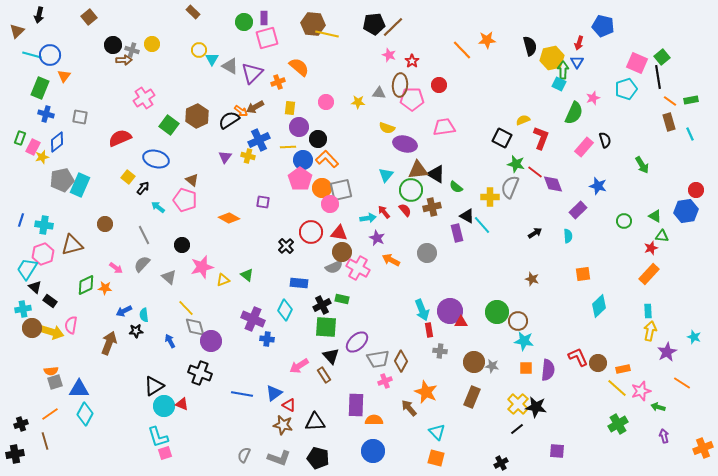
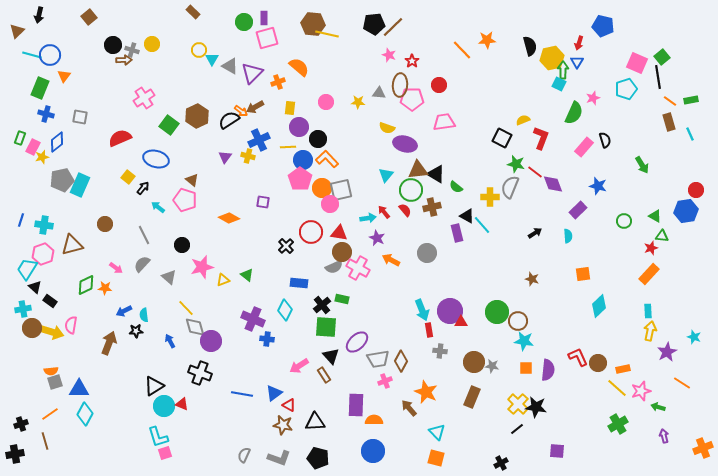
pink trapezoid at (444, 127): moved 5 px up
black cross at (322, 305): rotated 12 degrees counterclockwise
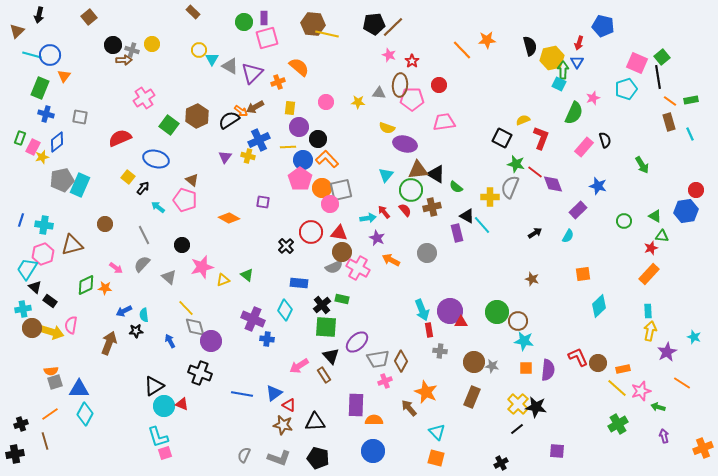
cyan semicircle at (568, 236): rotated 32 degrees clockwise
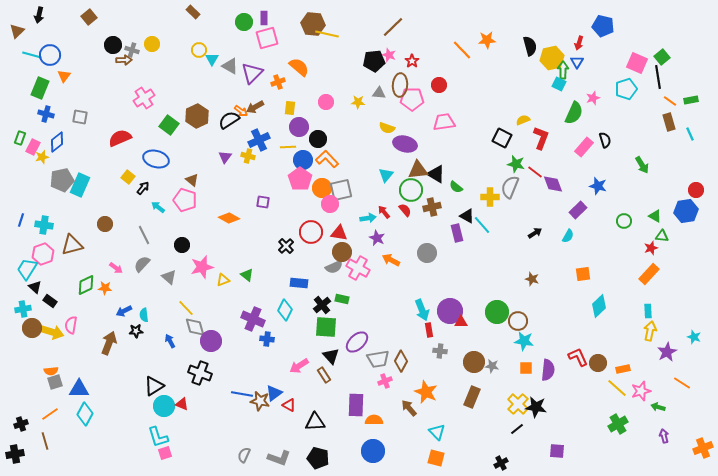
black pentagon at (374, 24): moved 37 px down
brown star at (283, 425): moved 23 px left, 24 px up
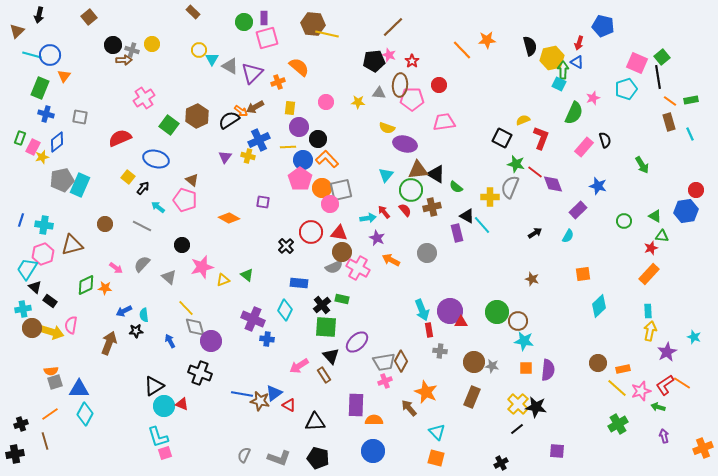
blue triangle at (577, 62): rotated 32 degrees counterclockwise
gray line at (144, 235): moved 2 px left, 9 px up; rotated 36 degrees counterclockwise
red L-shape at (578, 357): moved 87 px right, 28 px down; rotated 100 degrees counterclockwise
gray trapezoid at (378, 359): moved 6 px right, 3 px down
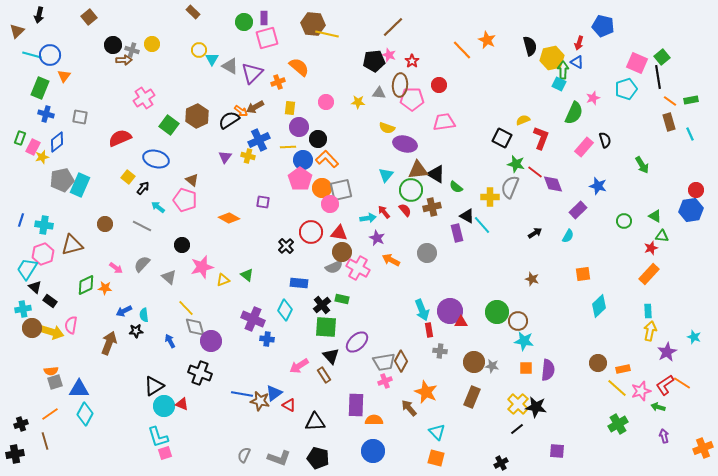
orange star at (487, 40): rotated 30 degrees clockwise
blue hexagon at (686, 211): moved 5 px right, 1 px up
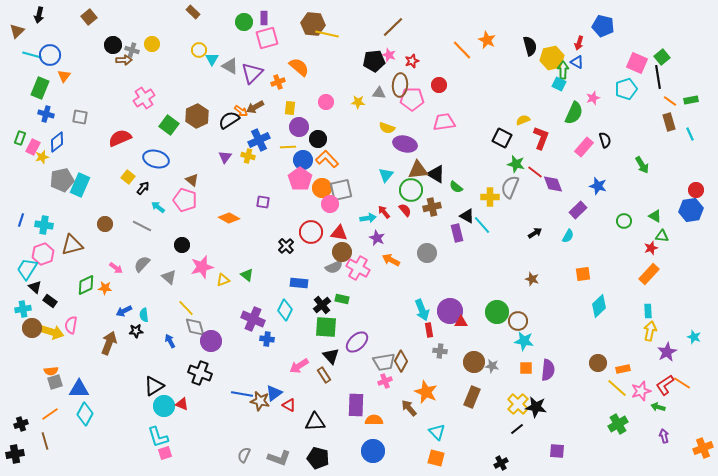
red star at (412, 61): rotated 16 degrees clockwise
